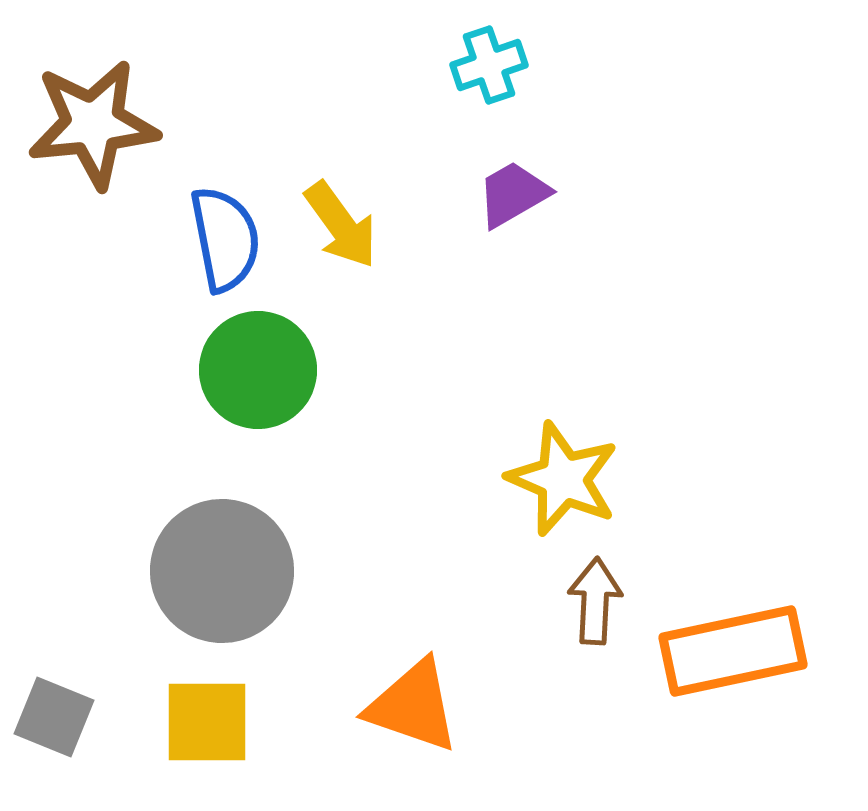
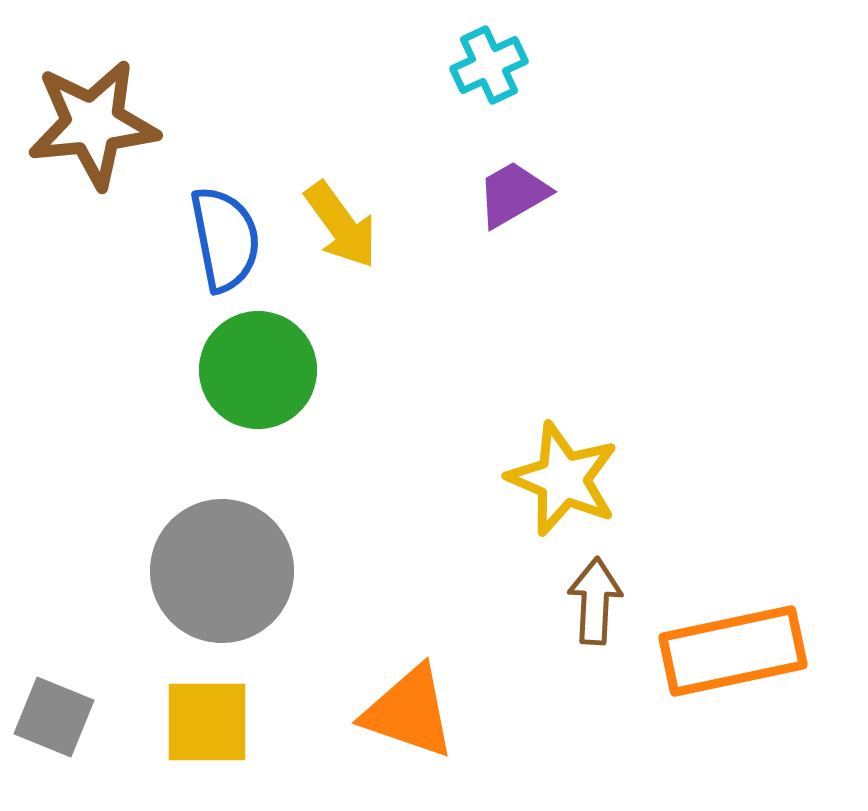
cyan cross: rotated 6 degrees counterclockwise
orange triangle: moved 4 px left, 6 px down
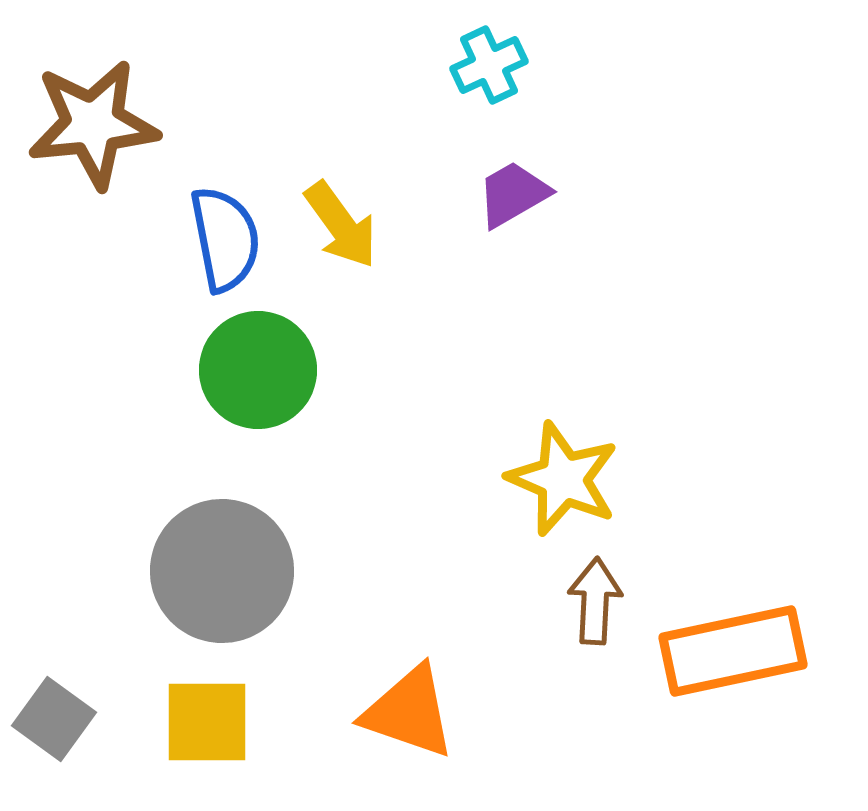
gray square: moved 2 px down; rotated 14 degrees clockwise
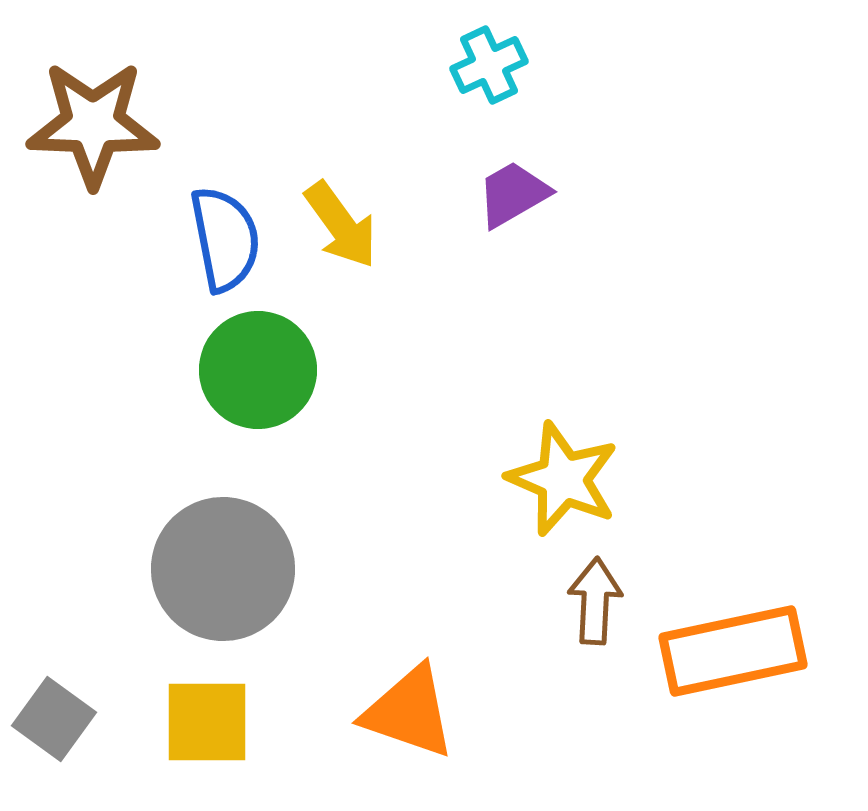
brown star: rotated 8 degrees clockwise
gray circle: moved 1 px right, 2 px up
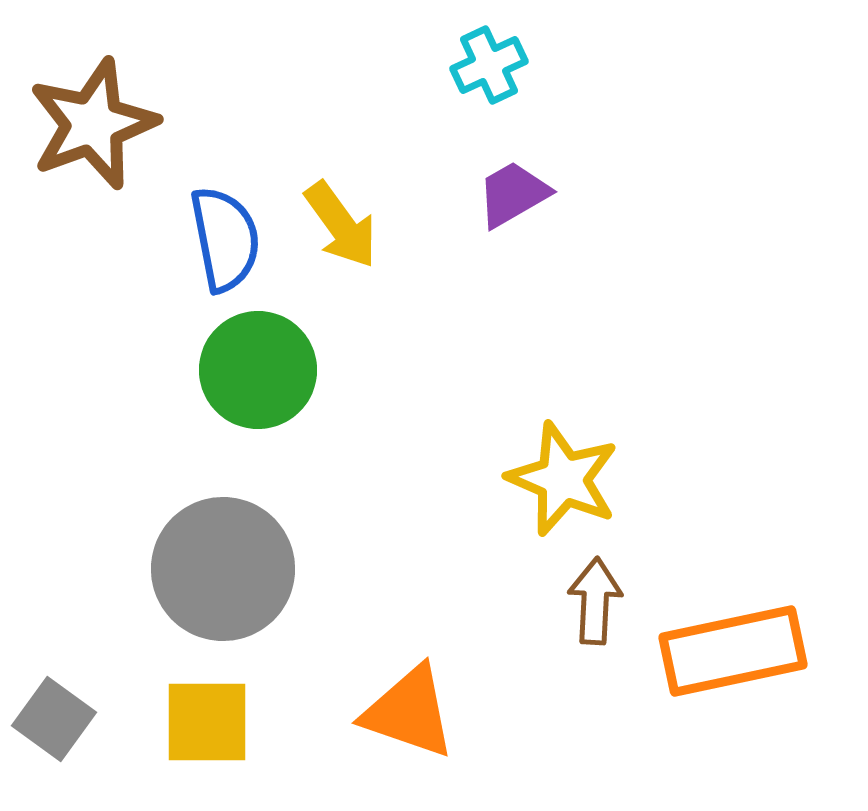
brown star: rotated 22 degrees counterclockwise
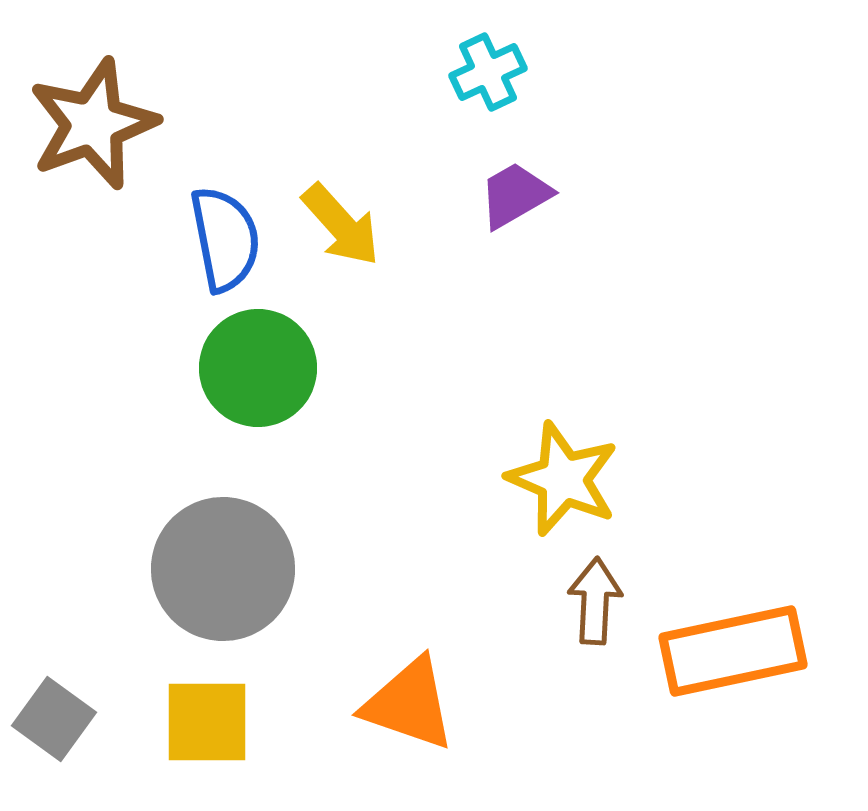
cyan cross: moved 1 px left, 7 px down
purple trapezoid: moved 2 px right, 1 px down
yellow arrow: rotated 6 degrees counterclockwise
green circle: moved 2 px up
orange triangle: moved 8 px up
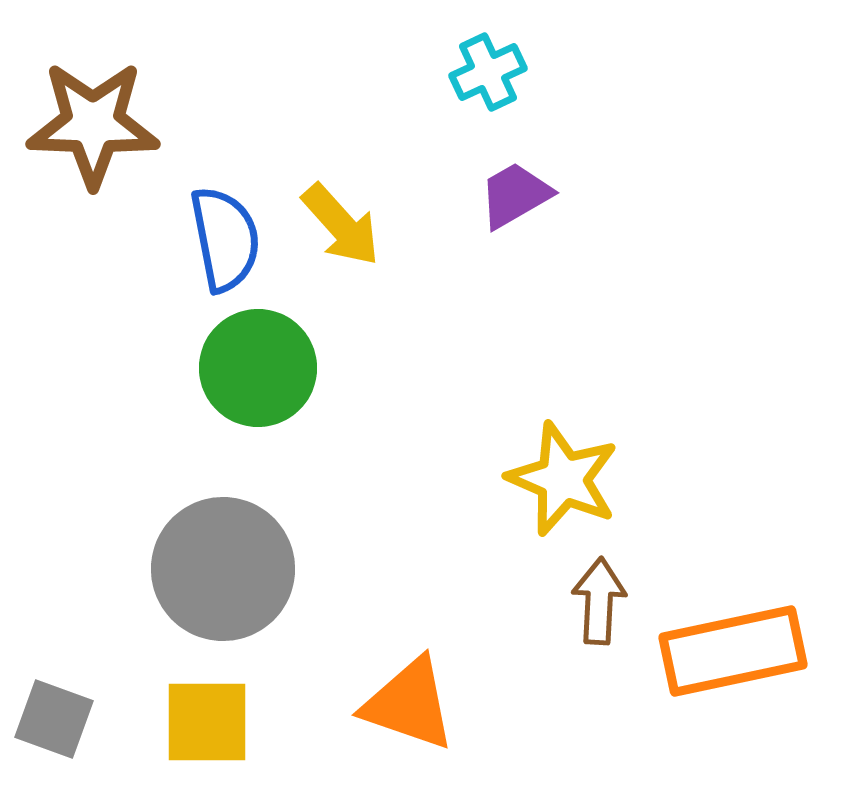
brown star: rotated 22 degrees clockwise
brown arrow: moved 4 px right
gray square: rotated 16 degrees counterclockwise
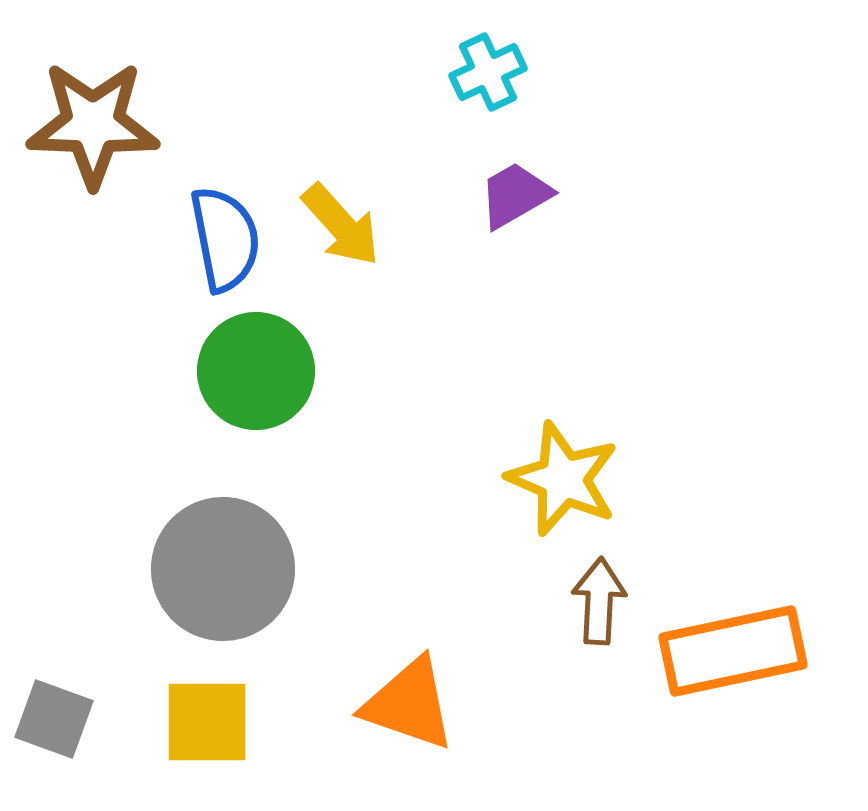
green circle: moved 2 px left, 3 px down
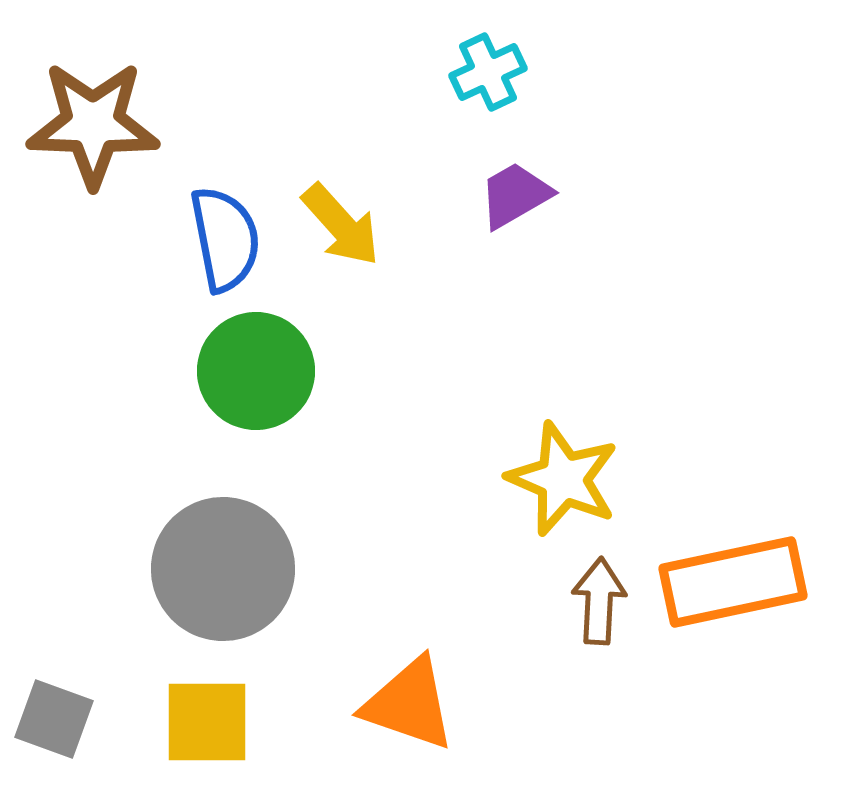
orange rectangle: moved 69 px up
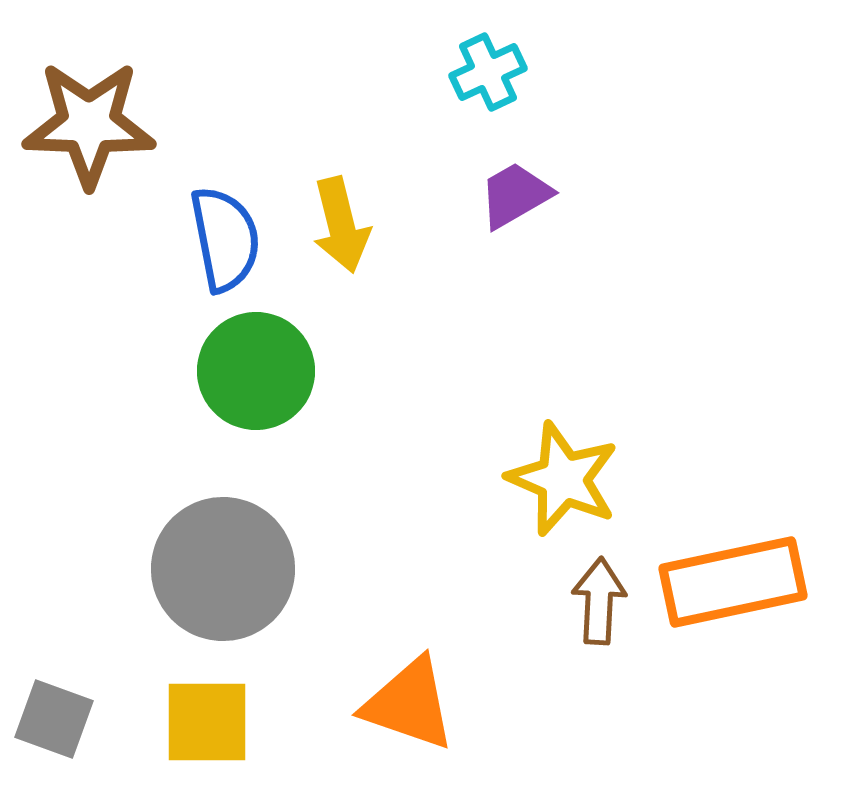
brown star: moved 4 px left
yellow arrow: rotated 28 degrees clockwise
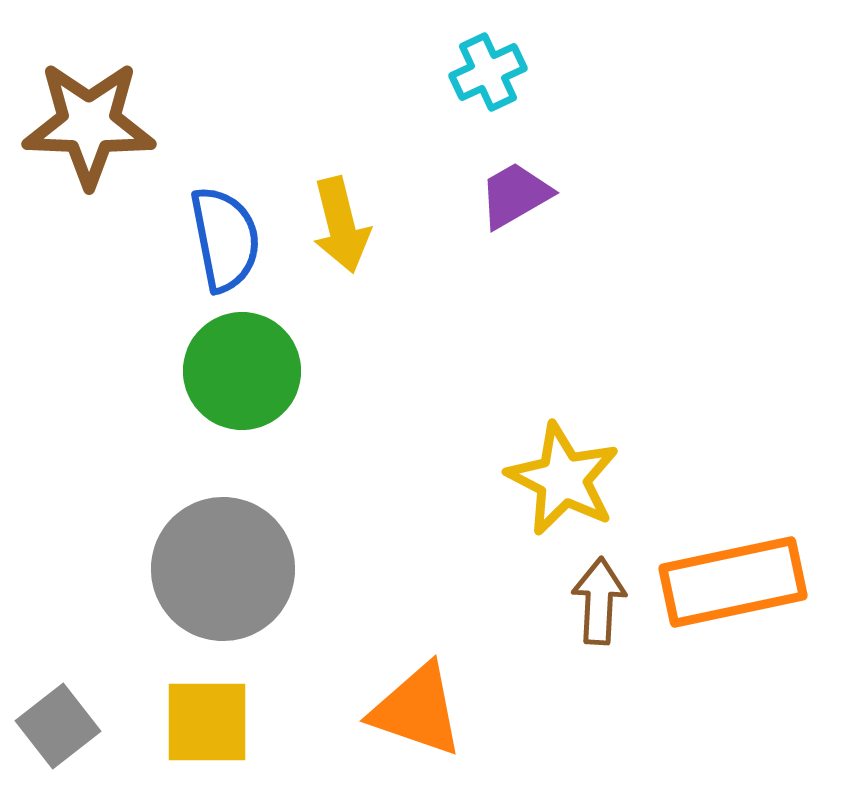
green circle: moved 14 px left
yellow star: rotated 4 degrees clockwise
orange triangle: moved 8 px right, 6 px down
gray square: moved 4 px right, 7 px down; rotated 32 degrees clockwise
